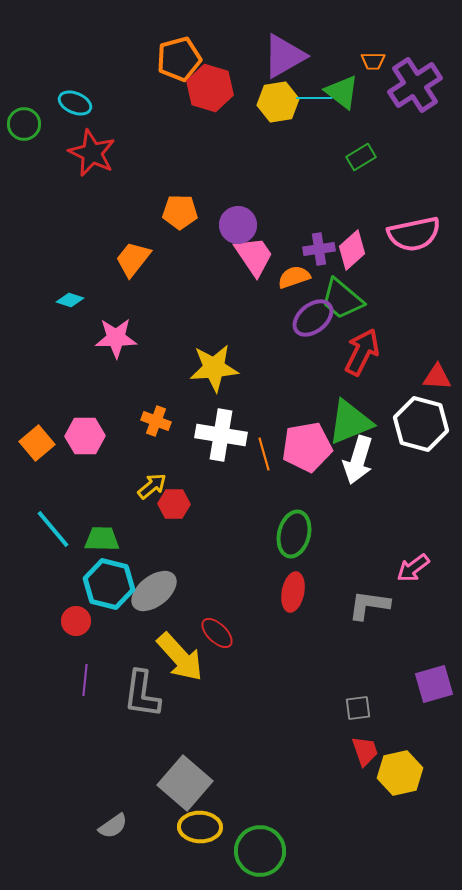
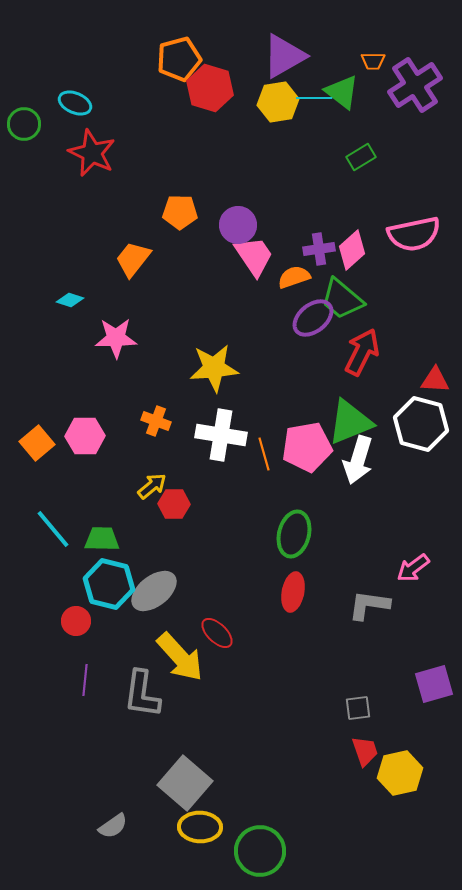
red triangle at (437, 377): moved 2 px left, 3 px down
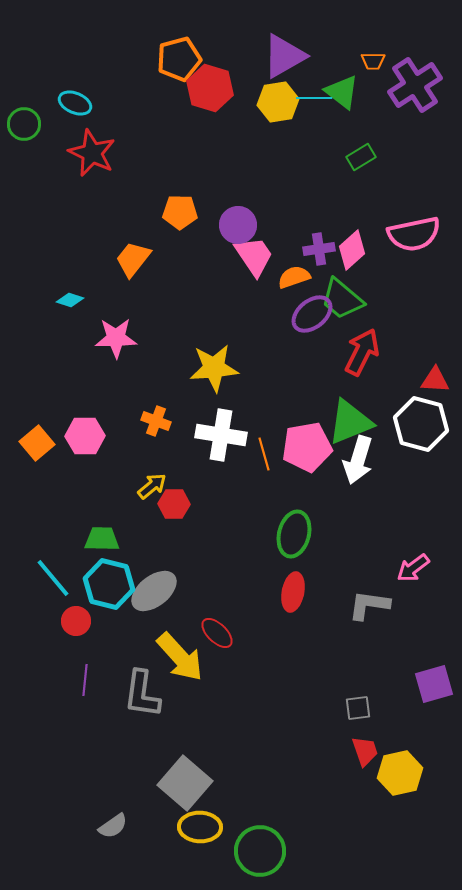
purple ellipse at (313, 318): moved 1 px left, 4 px up
cyan line at (53, 529): moved 49 px down
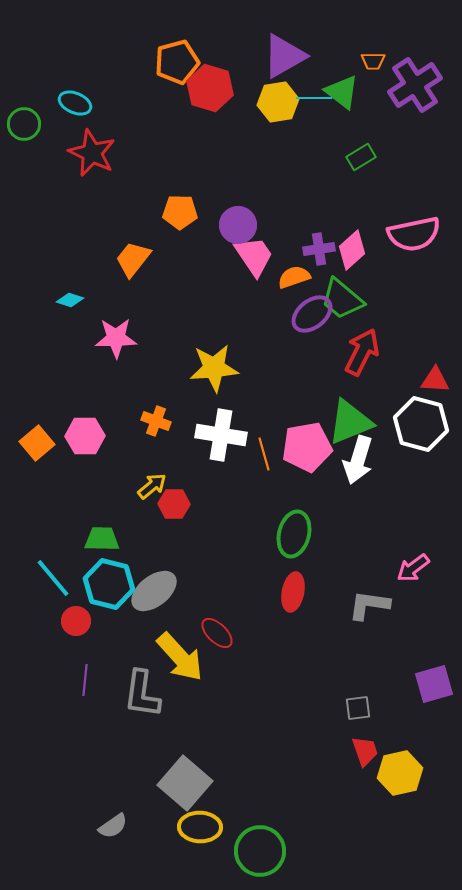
orange pentagon at (179, 59): moved 2 px left, 3 px down
